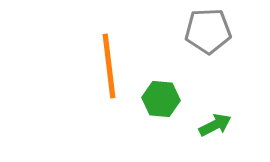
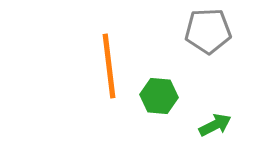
green hexagon: moved 2 px left, 3 px up
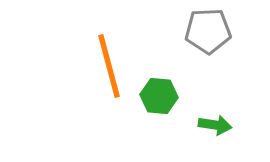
orange line: rotated 8 degrees counterclockwise
green arrow: rotated 36 degrees clockwise
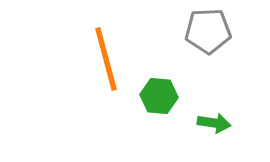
orange line: moved 3 px left, 7 px up
green arrow: moved 1 px left, 2 px up
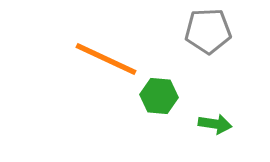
orange line: rotated 50 degrees counterclockwise
green arrow: moved 1 px right, 1 px down
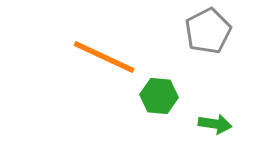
gray pentagon: rotated 24 degrees counterclockwise
orange line: moved 2 px left, 2 px up
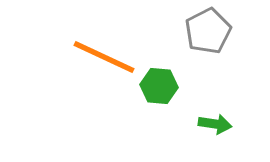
green hexagon: moved 10 px up
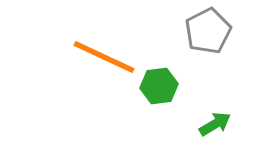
green hexagon: rotated 12 degrees counterclockwise
green arrow: rotated 40 degrees counterclockwise
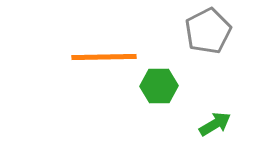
orange line: rotated 26 degrees counterclockwise
green hexagon: rotated 6 degrees clockwise
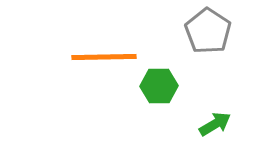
gray pentagon: rotated 12 degrees counterclockwise
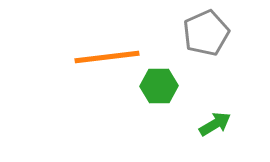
gray pentagon: moved 2 px left, 2 px down; rotated 15 degrees clockwise
orange line: moved 3 px right; rotated 6 degrees counterclockwise
